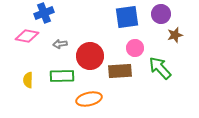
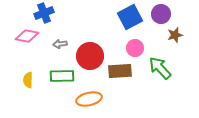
blue square: moved 3 px right; rotated 20 degrees counterclockwise
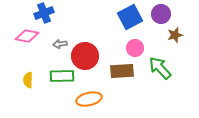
red circle: moved 5 px left
brown rectangle: moved 2 px right
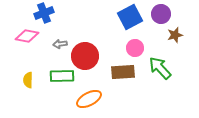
brown rectangle: moved 1 px right, 1 px down
orange ellipse: rotated 15 degrees counterclockwise
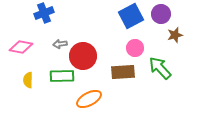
blue square: moved 1 px right, 1 px up
pink diamond: moved 6 px left, 11 px down
red circle: moved 2 px left
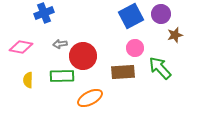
orange ellipse: moved 1 px right, 1 px up
